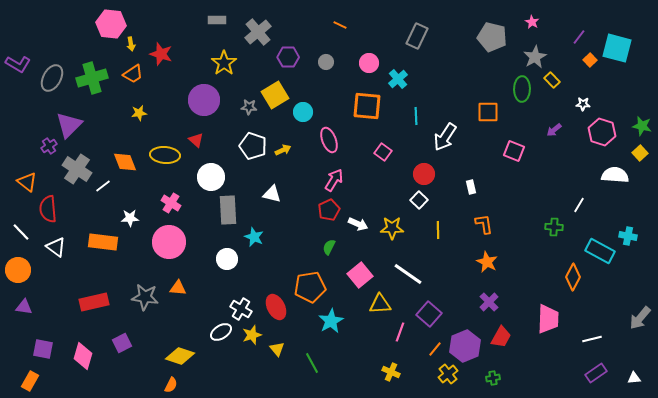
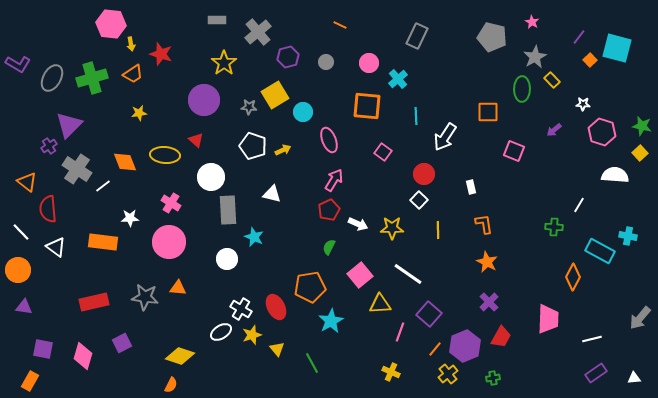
purple hexagon at (288, 57): rotated 15 degrees counterclockwise
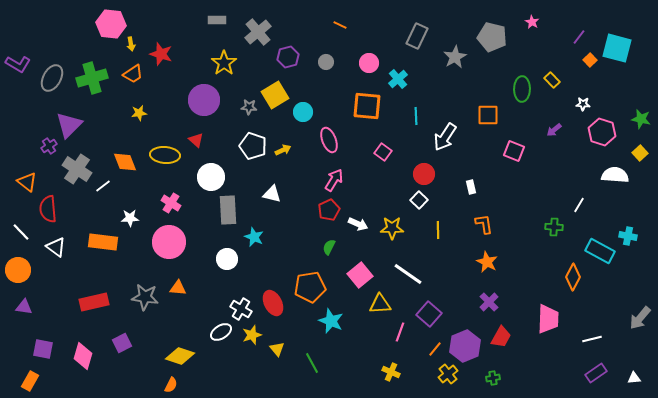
gray star at (535, 57): moved 80 px left
orange square at (488, 112): moved 3 px down
green star at (642, 126): moved 1 px left, 7 px up
red ellipse at (276, 307): moved 3 px left, 4 px up
cyan star at (331, 321): rotated 20 degrees counterclockwise
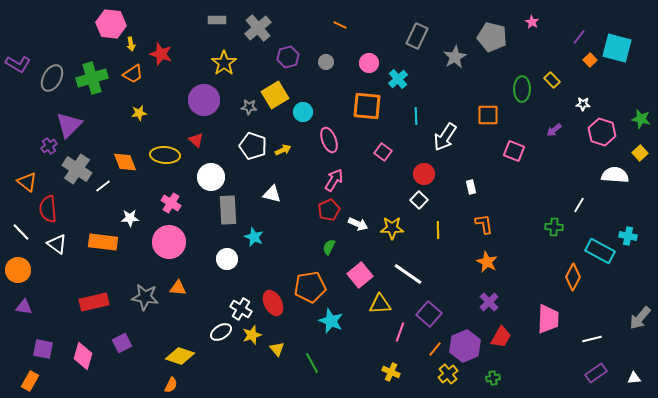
gray cross at (258, 32): moved 4 px up
white triangle at (56, 247): moved 1 px right, 3 px up
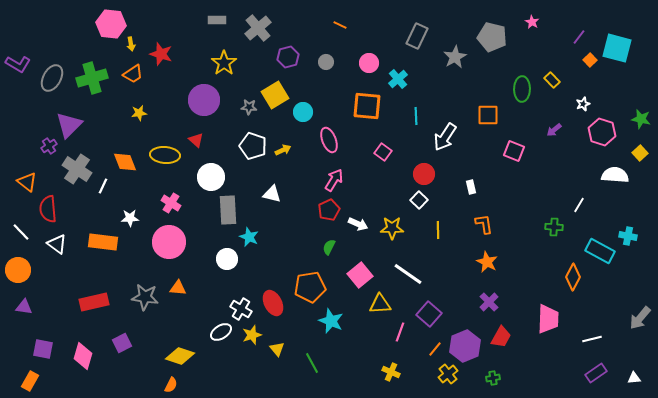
white star at (583, 104): rotated 24 degrees counterclockwise
white line at (103, 186): rotated 28 degrees counterclockwise
cyan star at (254, 237): moved 5 px left
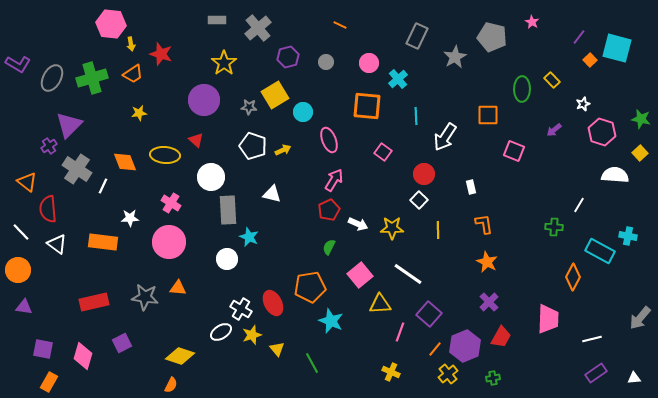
orange rectangle at (30, 381): moved 19 px right, 1 px down
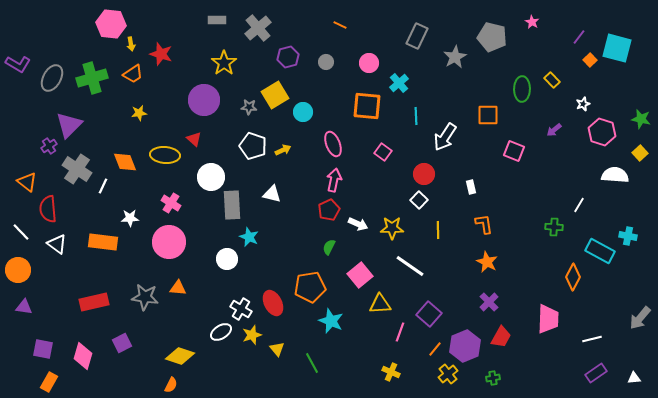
cyan cross at (398, 79): moved 1 px right, 4 px down
red triangle at (196, 140): moved 2 px left, 1 px up
pink ellipse at (329, 140): moved 4 px right, 4 px down
pink arrow at (334, 180): rotated 20 degrees counterclockwise
gray rectangle at (228, 210): moved 4 px right, 5 px up
white line at (408, 274): moved 2 px right, 8 px up
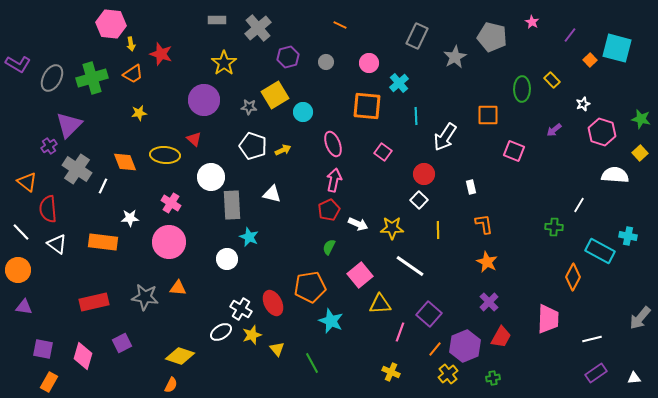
purple line at (579, 37): moved 9 px left, 2 px up
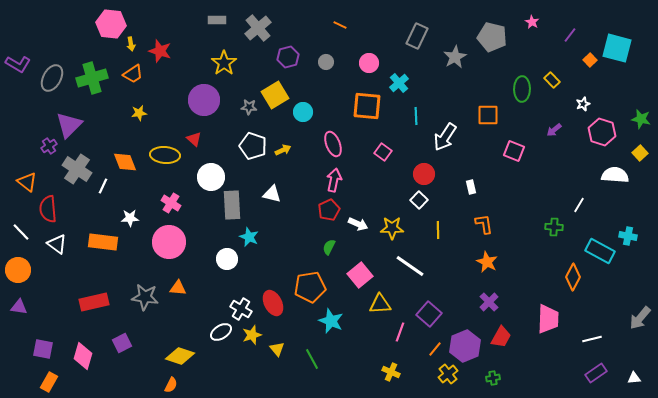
red star at (161, 54): moved 1 px left, 3 px up
purple triangle at (24, 307): moved 5 px left
green line at (312, 363): moved 4 px up
